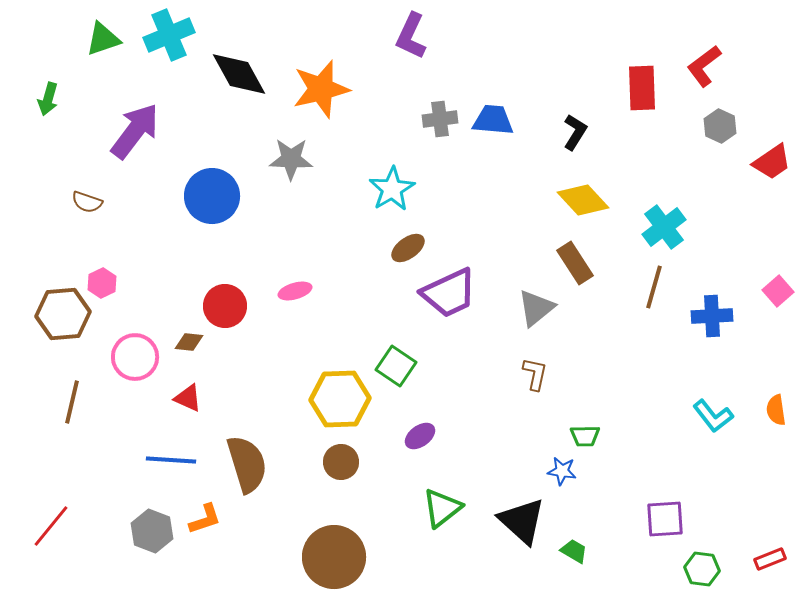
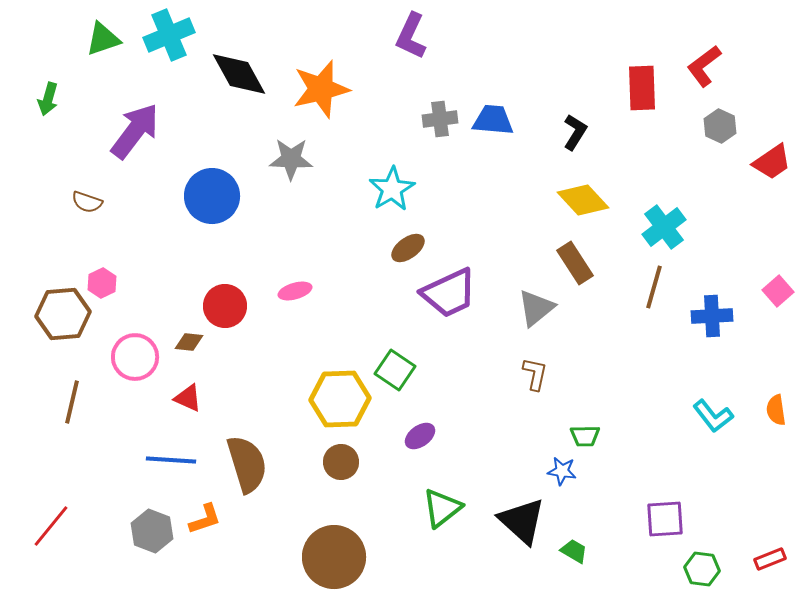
green square at (396, 366): moved 1 px left, 4 px down
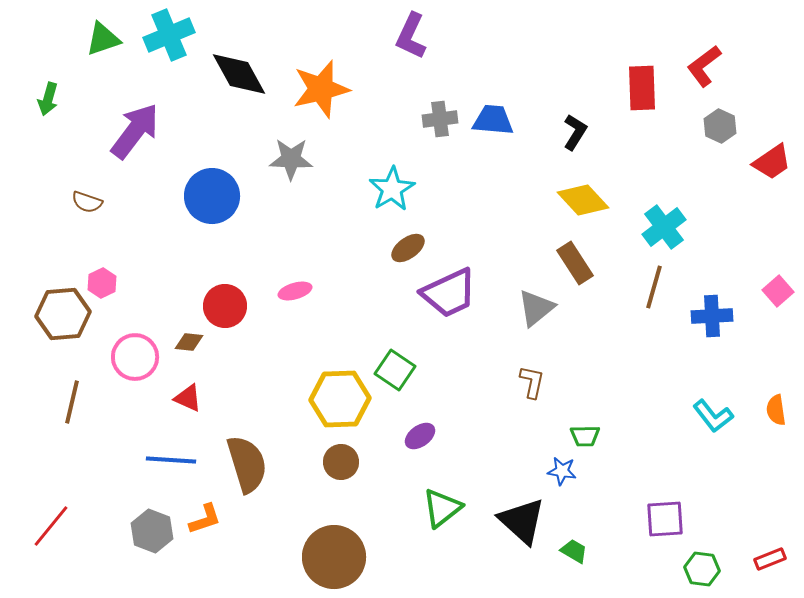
brown L-shape at (535, 374): moved 3 px left, 8 px down
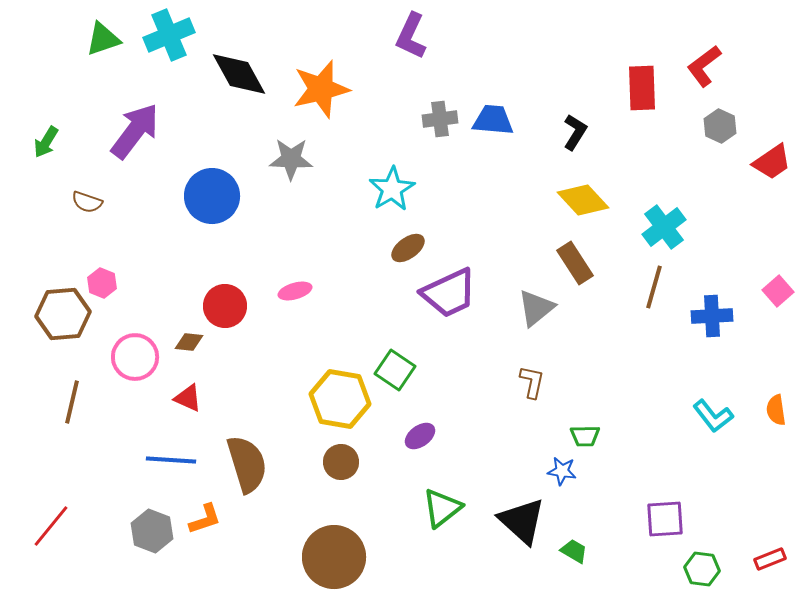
green arrow at (48, 99): moved 2 px left, 43 px down; rotated 16 degrees clockwise
pink hexagon at (102, 283): rotated 12 degrees counterclockwise
yellow hexagon at (340, 399): rotated 12 degrees clockwise
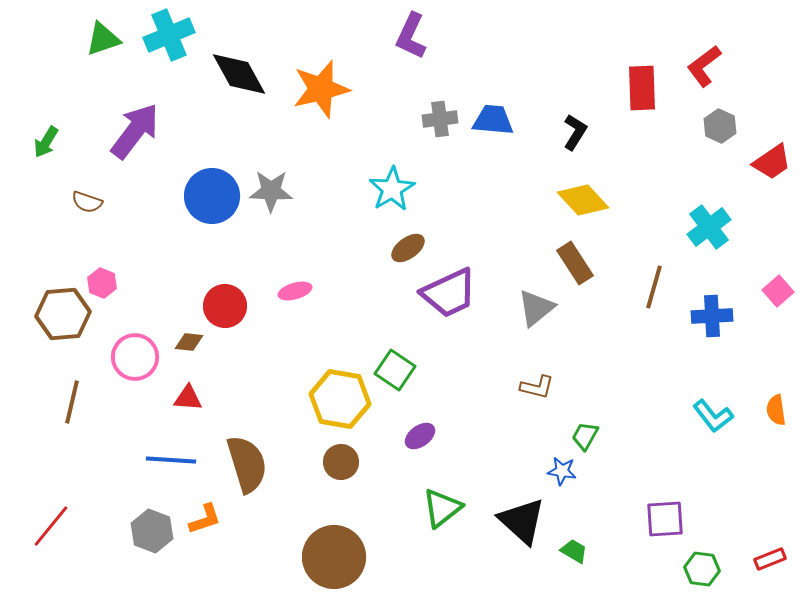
gray star at (291, 159): moved 20 px left, 32 px down
cyan cross at (664, 227): moved 45 px right
brown L-shape at (532, 382): moved 5 px right, 5 px down; rotated 92 degrees clockwise
red triangle at (188, 398): rotated 20 degrees counterclockwise
green trapezoid at (585, 436): rotated 120 degrees clockwise
